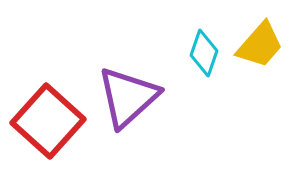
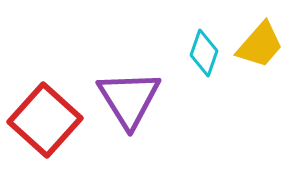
purple triangle: moved 1 px right, 2 px down; rotated 20 degrees counterclockwise
red square: moved 3 px left, 1 px up
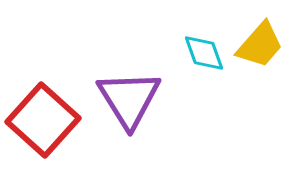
cyan diamond: rotated 39 degrees counterclockwise
red square: moved 2 px left
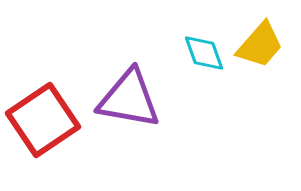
purple triangle: rotated 48 degrees counterclockwise
red square: rotated 14 degrees clockwise
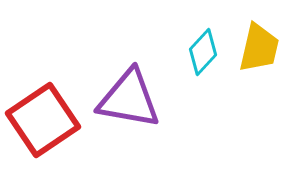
yellow trapezoid: moved 1 px left, 3 px down; rotated 28 degrees counterclockwise
cyan diamond: moved 1 px left, 1 px up; rotated 63 degrees clockwise
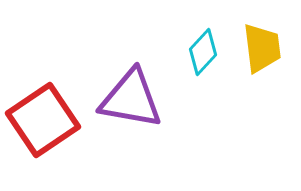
yellow trapezoid: moved 3 px right; rotated 20 degrees counterclockwise
purple triangle: moved 2 px right
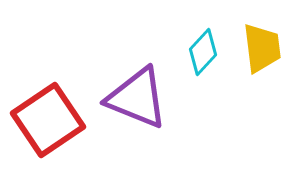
purple triangle: moved 6 px right, 1 px up; rotated 12 degrees clockwise
red square: moved 5 px right
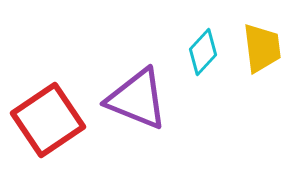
purple triangle: moved 1 px down
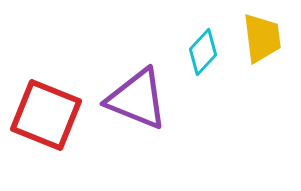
yellow trapezoid: moved 10 px up
red square: moved 2 px left, 5 px up; rotated 34 degrees counterclockwise
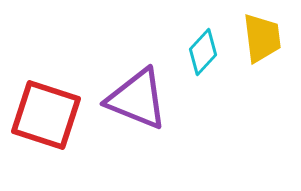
red square: rotated 4 degrees counterclockwise
